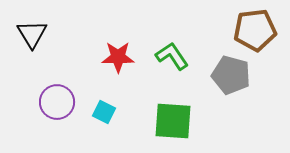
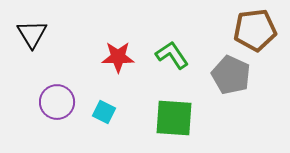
green L-shape: moved 1 px up
gray pentagon: rotated 9 degrees clockwise
green square: moved 1 px right, 3 px up
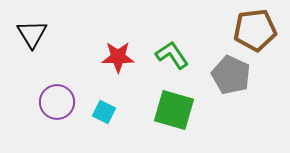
green square: moved 8 px up; rotated 12 degrees clockwise
